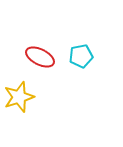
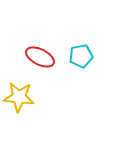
yellow star: rotated 24 degrees clockwise
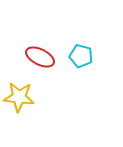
cyan pentagon: rotated 25 degrees clockwise
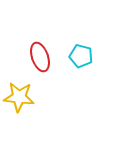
red ellipse: rotated 44 degrees clockwise
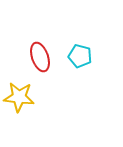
cyan pentagon: moved 1 px left
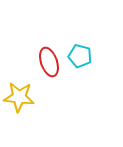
red ellipse: moved 9 px right, 5 px down
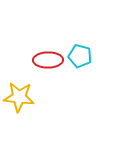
red ellipse: moved 1 px left, 2 px up; rotated 72 degrees counterclockwise
